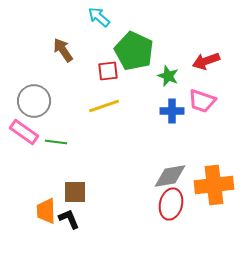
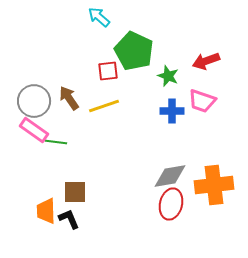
brown arrow: moved 6 px right, 48 px down
pink rectangle: moved 10 px right, 2 px up
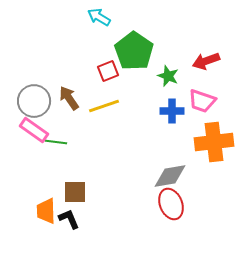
cyan arrow: rotated 10 degrees counterclockwise
green pentagon: rotated 9 degrees clockwise
red square: rotated 15 degrees counterclockwise
orange cross: moved 43 px up
red ellipse: rotated 36 degrees counterclockwise
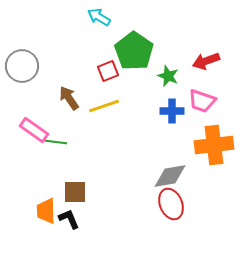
gray circle: moved 12 px left, 35 px up
orange cross: moved 3 px down
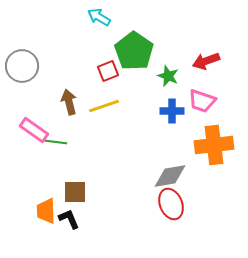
brown arrow: moved 4 px down; rotated 20 degrees clockwise
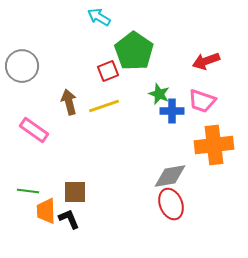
green star: moved 9 px left, 18 px down
green line: moved 28 px left, 49 px down
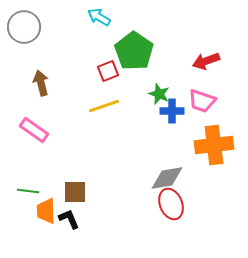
gray circle: moved 2 px right, 39 px up
brown arrow: moved 28 px left, 19 px up
gray diamond: moved 3 px left, 2 px down
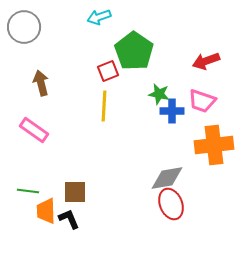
cyan arrow: rotated 50 degrees counterclockwise
green star: rotated 10 degrees counterclockwise
yellow line: rotated 68 degrees counterclockwise
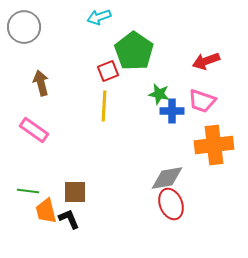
orange trapezoid: rotated 12 degrees counterclockwise
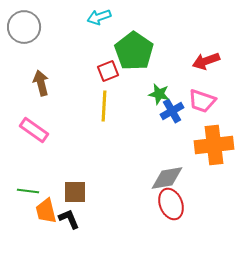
blue cross: rotated 30 degrees counterclockwise
